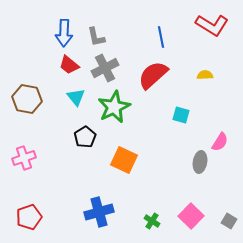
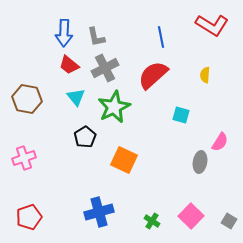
yellow semicircle: rotated 84 degrees counterclockwise
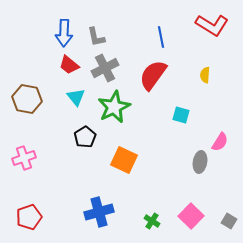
red semicircle: rotated 12 degrees counterclockwise
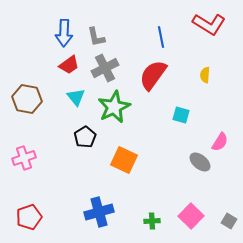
red L-shape: moved 3 px left, 1 px up
red trapezoid: rotated 75 degrees counterclockwise
gray ellipse: rotated 60 degrees counterclockwise
green cross: rotated 35 degrees counterclockwise
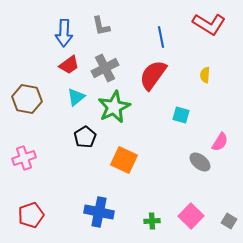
gray L-shape: moved 5 px right, 11 px up
cyan triangle: rotated 30 degrees clockwise
blue cross: rotated 28 degrees clockwise
red pentagon: moved 2 px right, 2 px up
